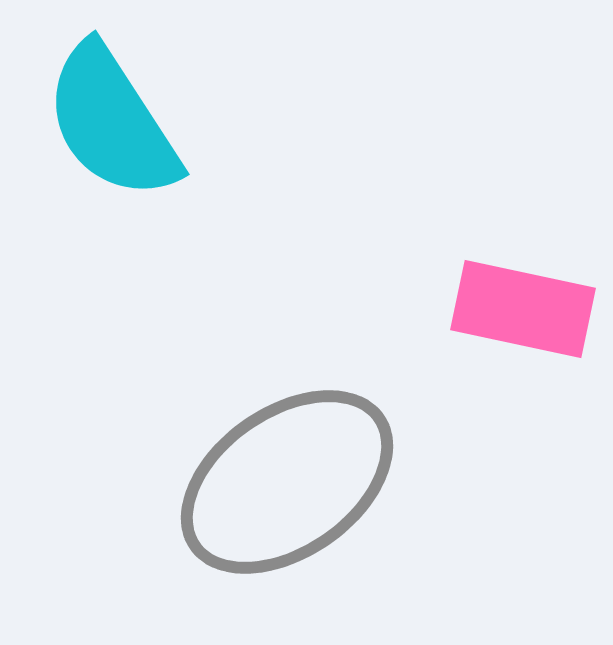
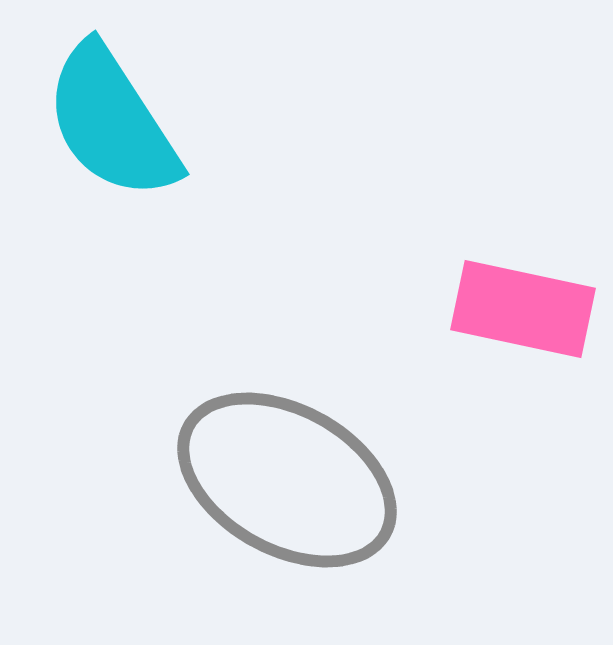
gray ellipse: moved 2 px up; rotated 64 degrees clockwise
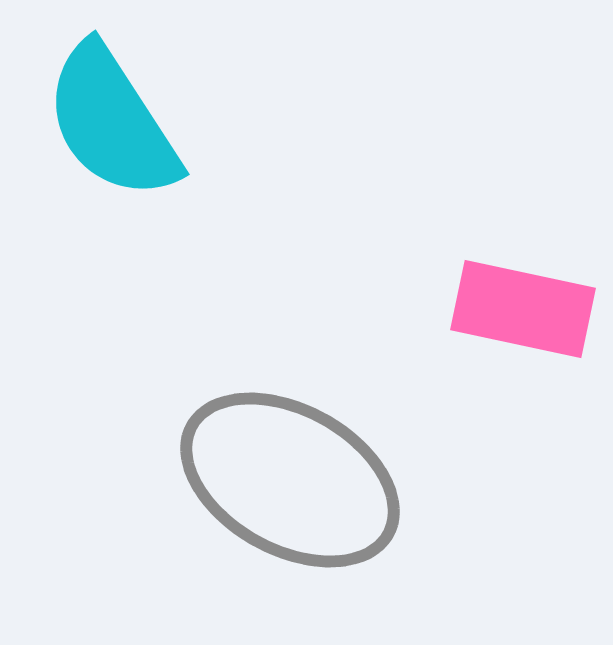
gray ellipse: moved 3 px right
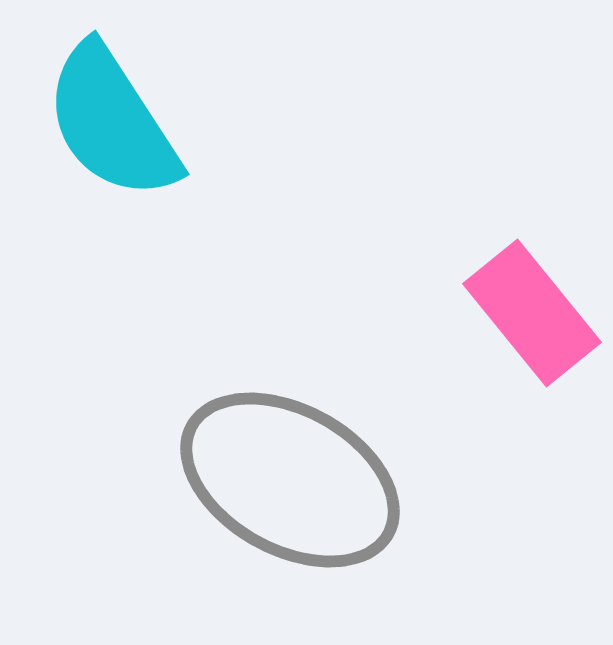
pink rectangle: moved 9 px right, 4 px down; rotated 39 degrees clockwise
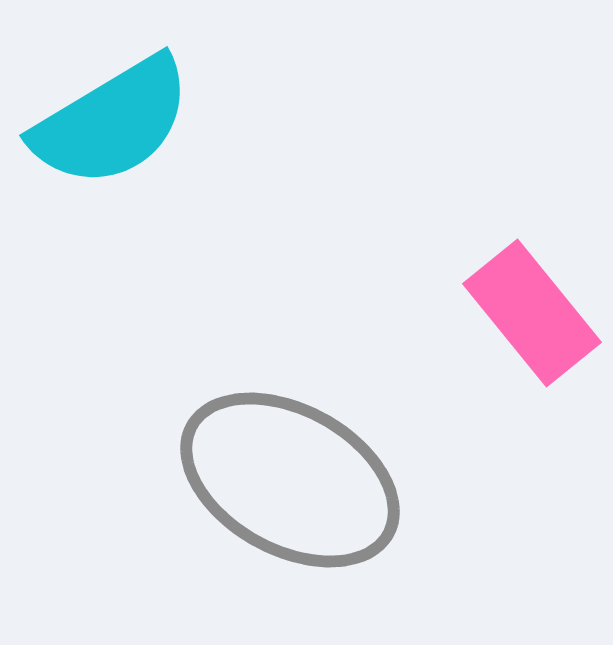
cyan semicircle: rotated 88 degrees counterclockwise
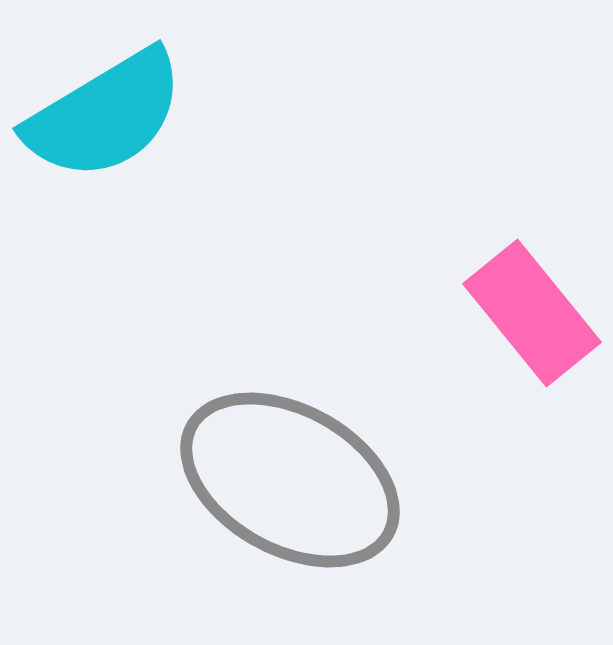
cyan semicircle: moved 7 px left, 7 px up
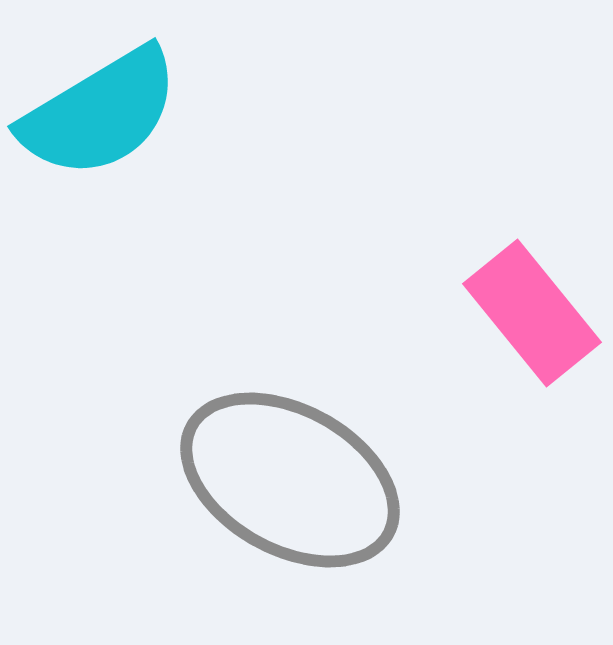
cyan semicircle: moved 5 px left, 2 px up
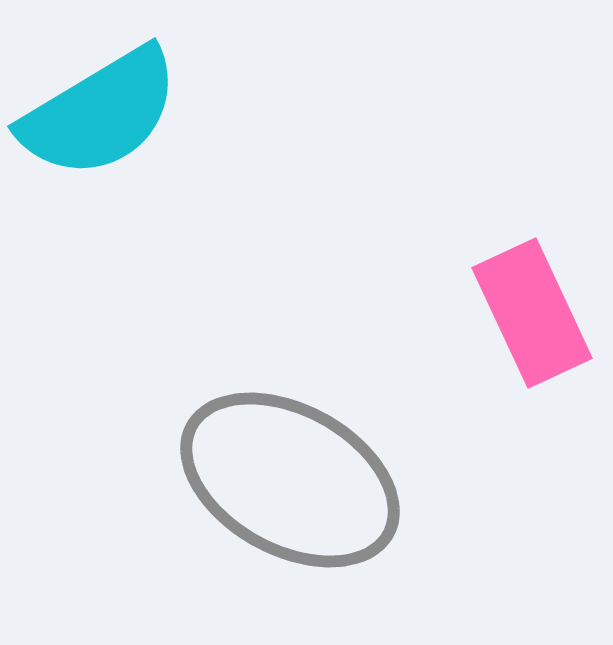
pink rectangle: rotated 14 degrees clockwise
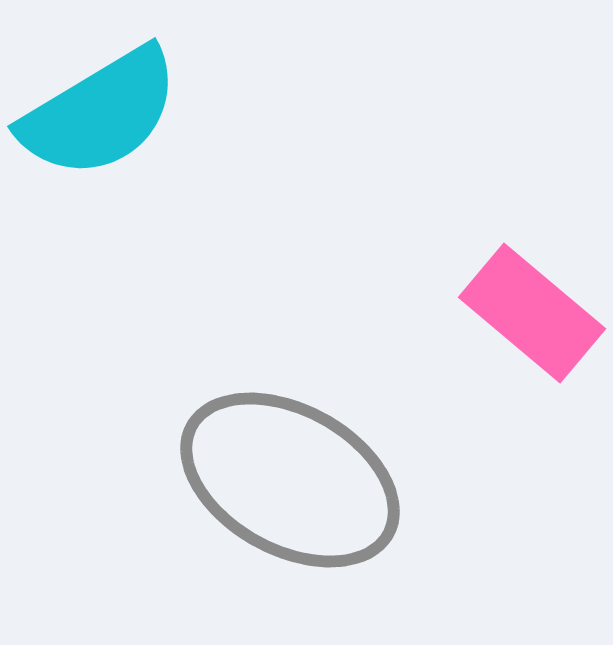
pink rectangle: rotated 25 degrees counterclockwise
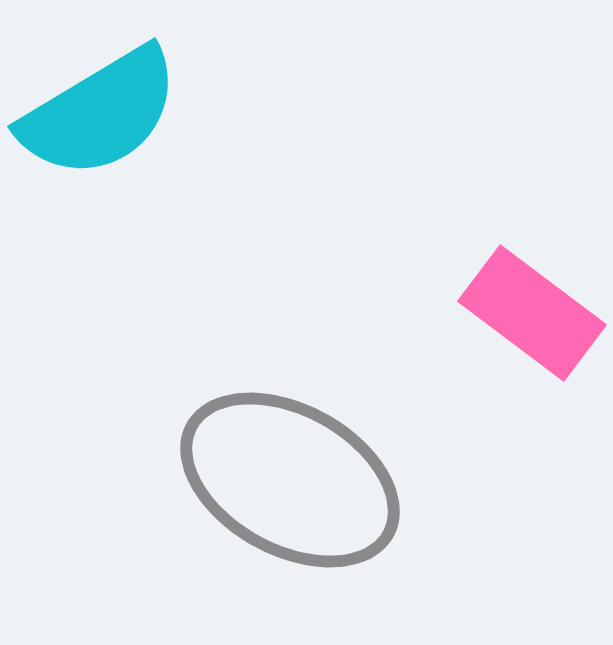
pink rectangle: rotated 3 degrees counterclockwise
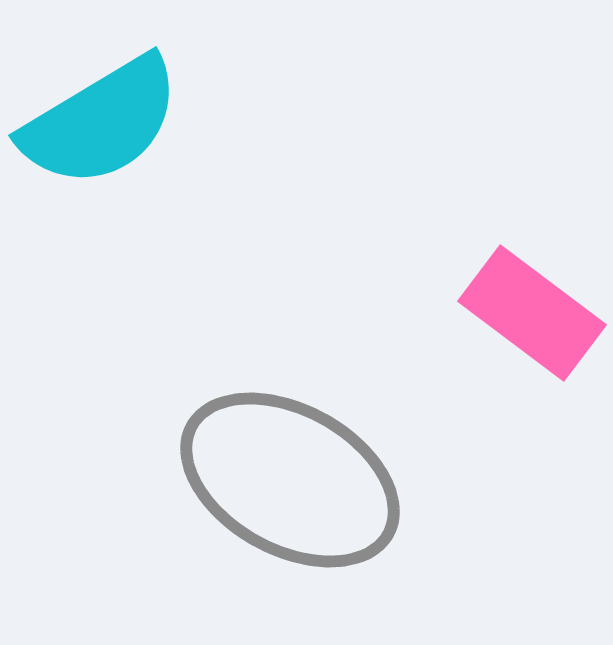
cyan semicircle: moved 1 px right, 9 px down
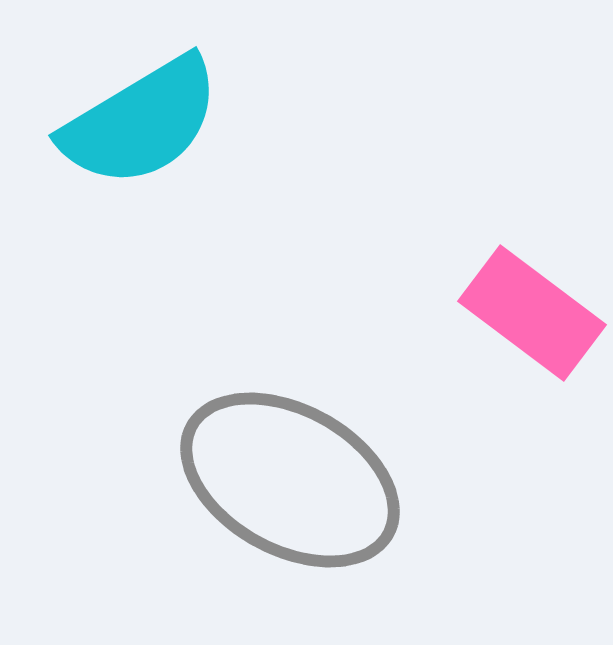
cyan semicircle: moved 40 px right
